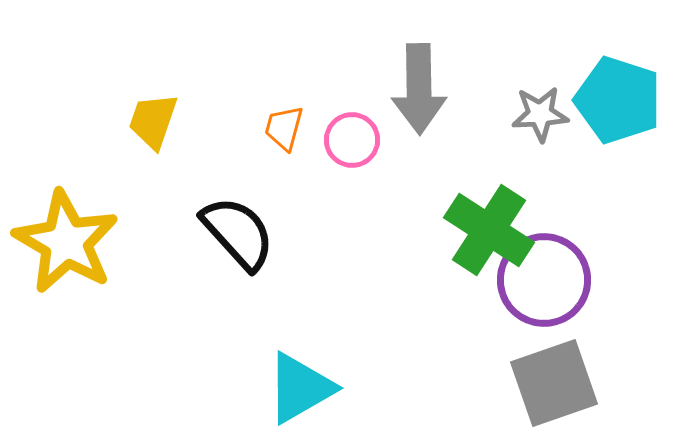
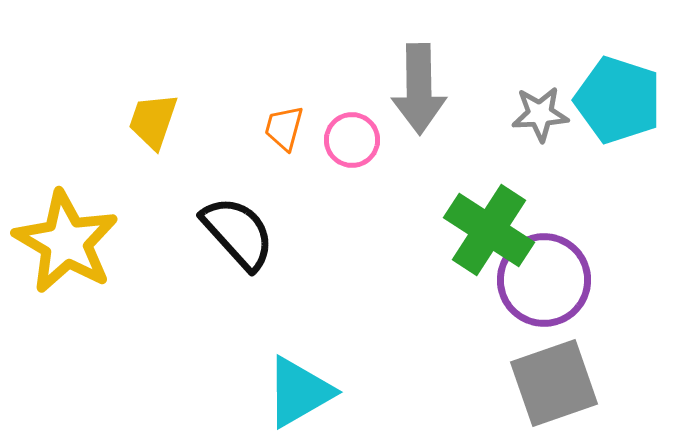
cyan triangle: moved 1 px left, 4 px down
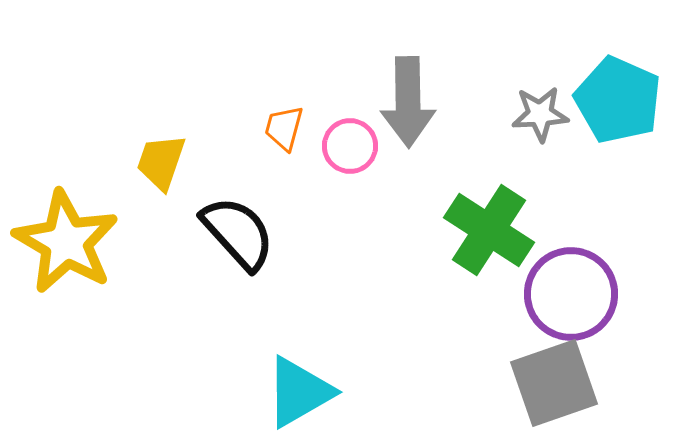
gray arrow: moved 11 px left, 13 px down
cyan pentagon: rotated 6 degrees clockwise
yellow trapezoid: moved 8 px right, 41 px down
pink circle: moved 2 px left, 6 px down
purple circle: moved 27 px right, 14 px down
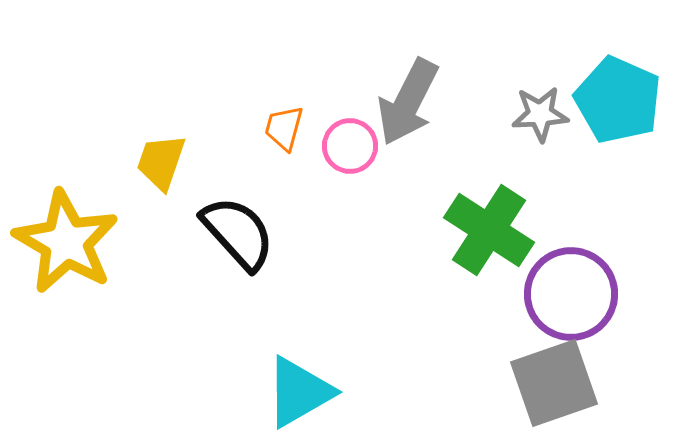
gray arrow: rotated 28 degrees clockwise
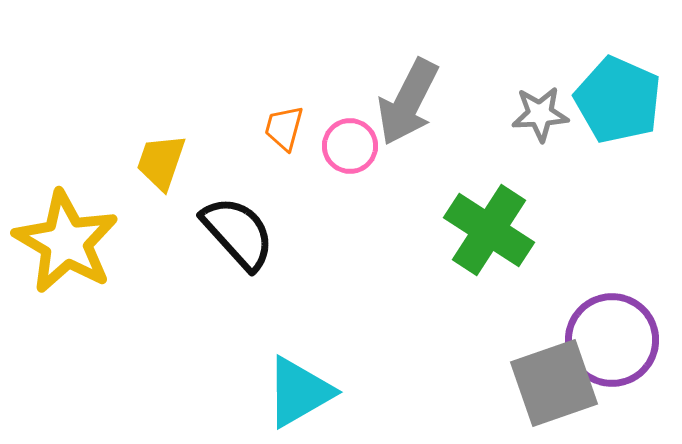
purple circle: moved 41 px right, 46 px down
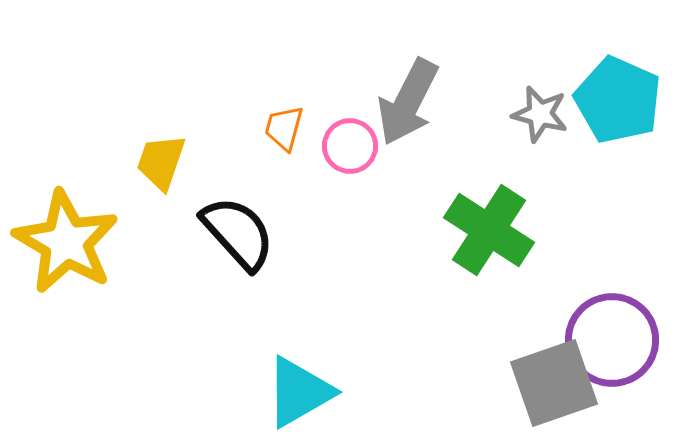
gray star: rotated 18 degrees clockwise
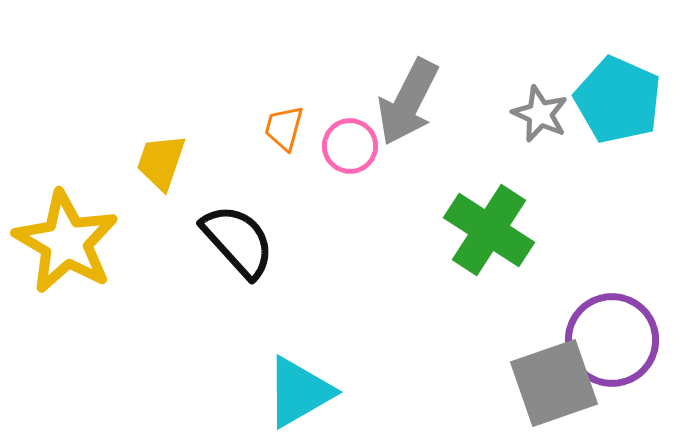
gray star: rotated 10 degrees clockwise
black semicircle: moved 8 px down
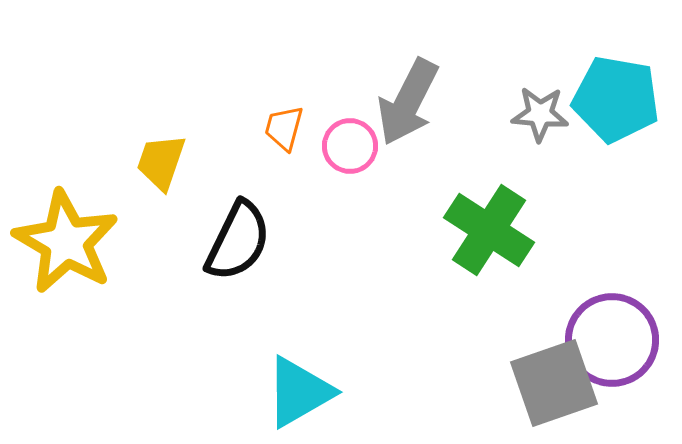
cyan pentagon: moved 2 px left, 1 px up; rotated 14 degrees counterclockwise
gray star: rotated 20 degrees counterclockwise
black semicircle: rotated 68 degrees clockwise
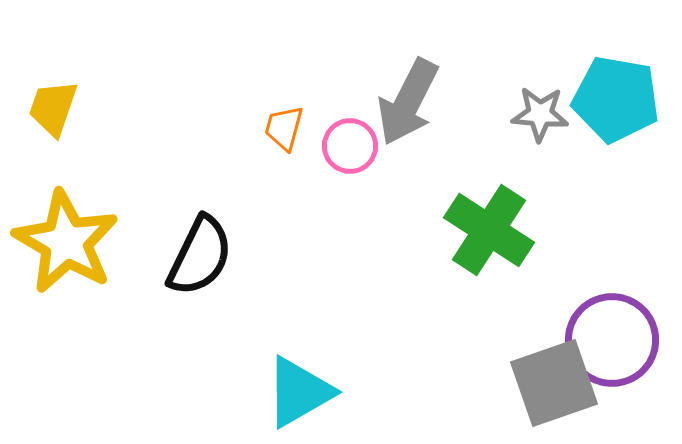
yellow trapezoid: moved 108 px left, 54 px up
black semicircle: moved 38 px left, 15 px down
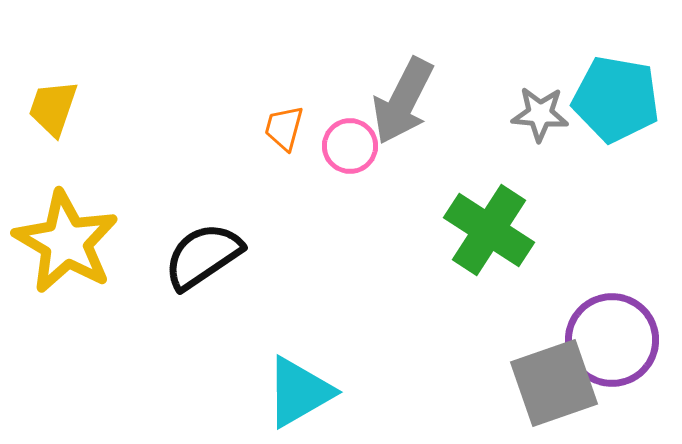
gray arrow: moved 5 px left, 1 px up
black semicircle: moved 3 px right; rotated 150 degrees counterclockwise
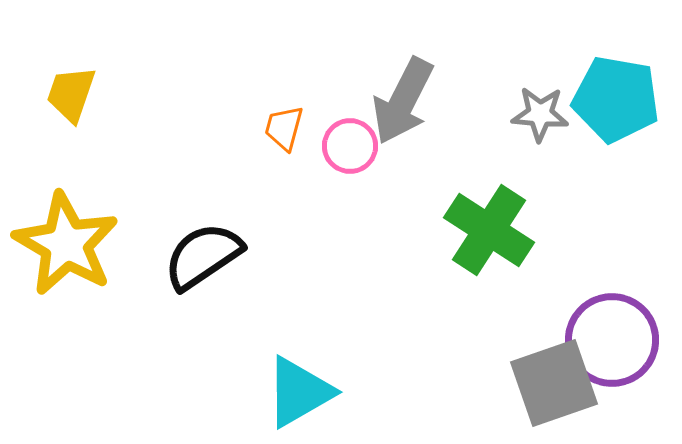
yellow trapezoid: moved 18 px right, 14 px up
yellow star: moved 2 px down
